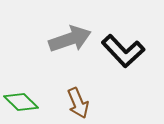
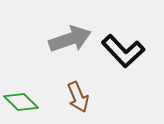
brown arrow: moved 6 px up
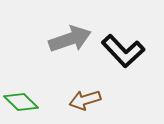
brown arrow: moved 7 px right, 3 px down; rotated 96 degrees clockwise
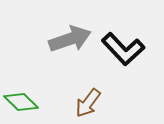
black L-shape: moved 2 px up
brown arrow: moved 3 px right, 3 px down; rotated 36 degrees counterclockwise
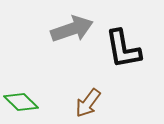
gray arrow: moved 2 px right, 10 px up
black L-shape: rotated 33 degrees clockwise
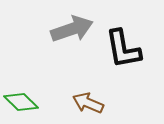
brown arrow: rotated 76 degrees clockwise
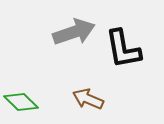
gray arrow: moved 2 px right, 3 px down
brown arrow: moved 4 px up
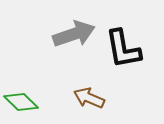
gray arrow: moved 2 px down
brown arrow: moved 1 px right, 1 px up
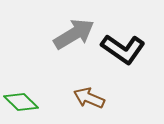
gray arrow: rotated 12 degrees counterclockwise
black L-shape: rotated 45 degrees counterclockwise
